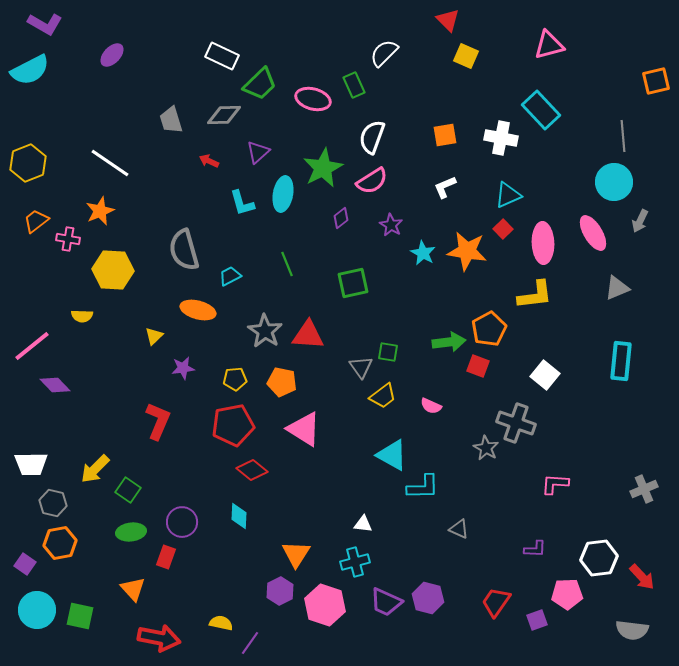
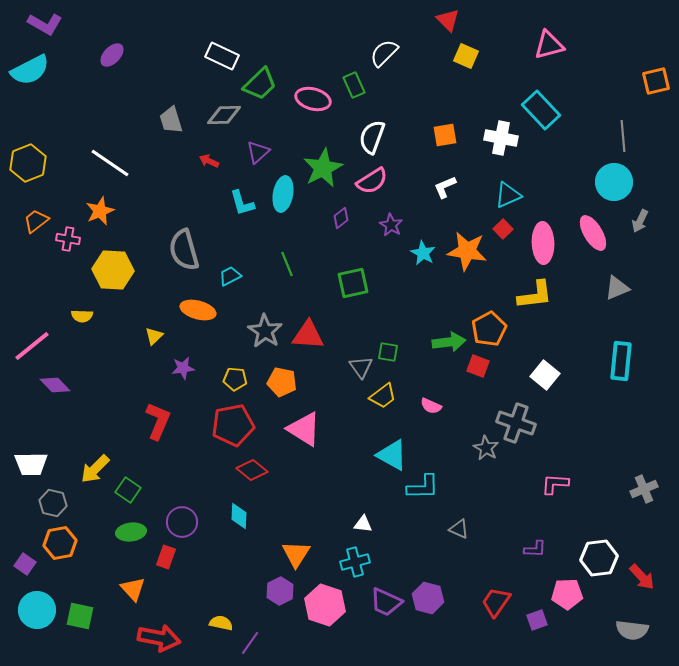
yellow pentagon at (235, 379): rotated 10 degrees clockwise
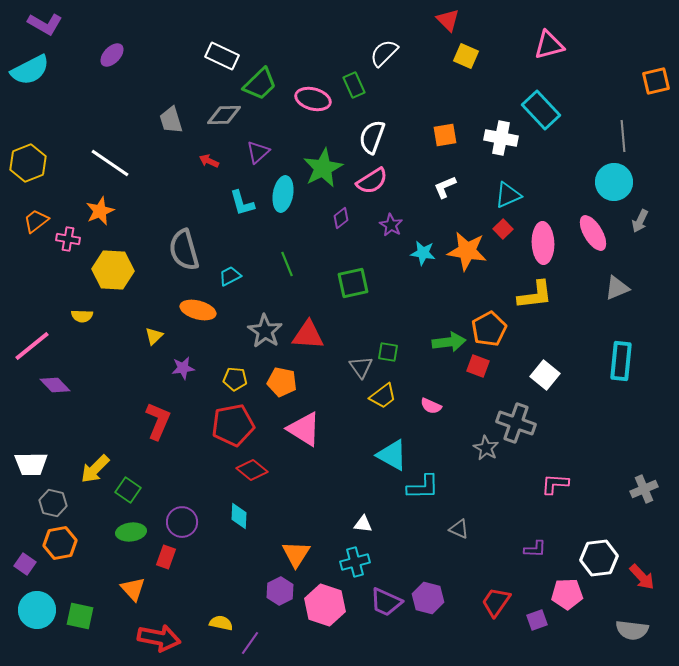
cyan star at (423, 253): rotated 20 degrees counterclockwise
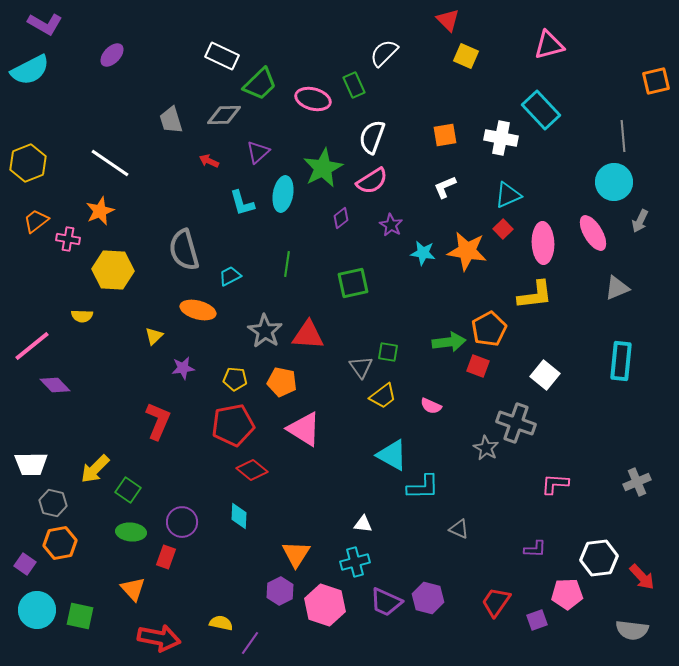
green line at (287, 264): rotated 30 degrees clockwise
gray cross at (644, 489): moved 7 px left, 7 px up
green ellipse at (131, 532): rotated 12 degrees clockwise
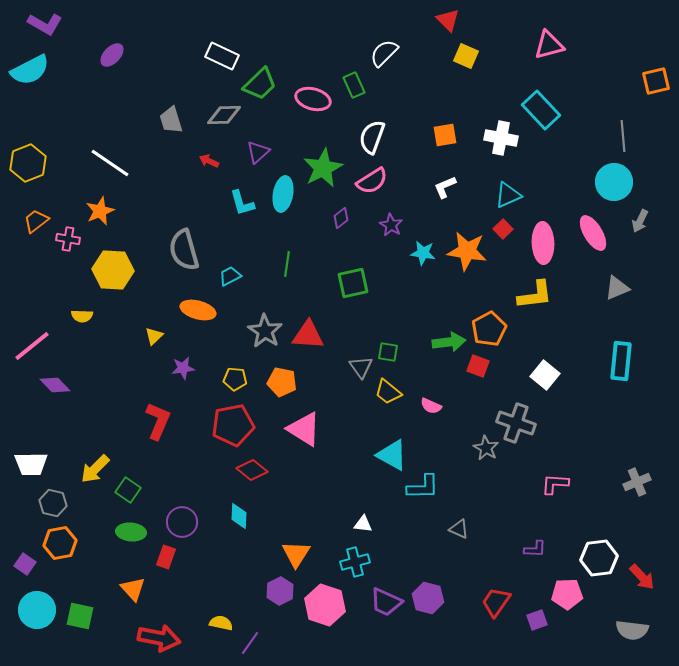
yellow trapezoid at (383, 396): moved 5 px right, 4 px up; rotated 76 degrees clockwise
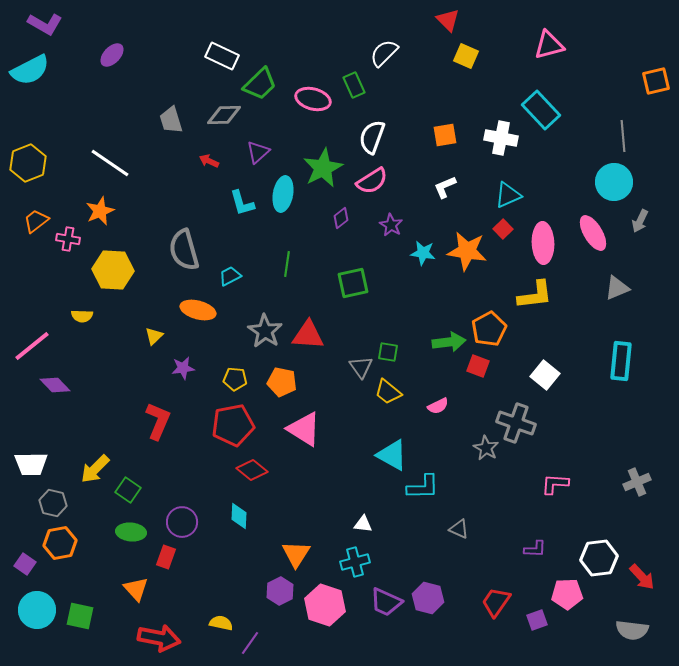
pink semicircle at (431, 406): moved 7 px right; rotated 50 degrees counterclockwise
orange triangle at (133, 589): moved 3 px right
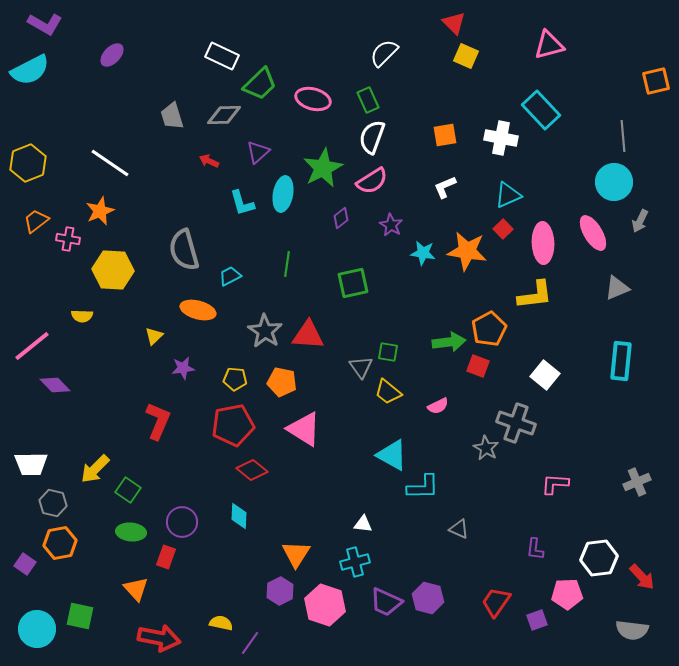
red triangle at (448, 20): moved 6 px right, 3 px down
green rectangle at (354, 85): moved 14 px right, 15 px down
gray trapezoid at (171, 120): moved 1 px right, 4 px up
purple L-shape at (535, 549): rotated 95 degrees clockwise
cyan circle at (37, 610): moved 19 px down
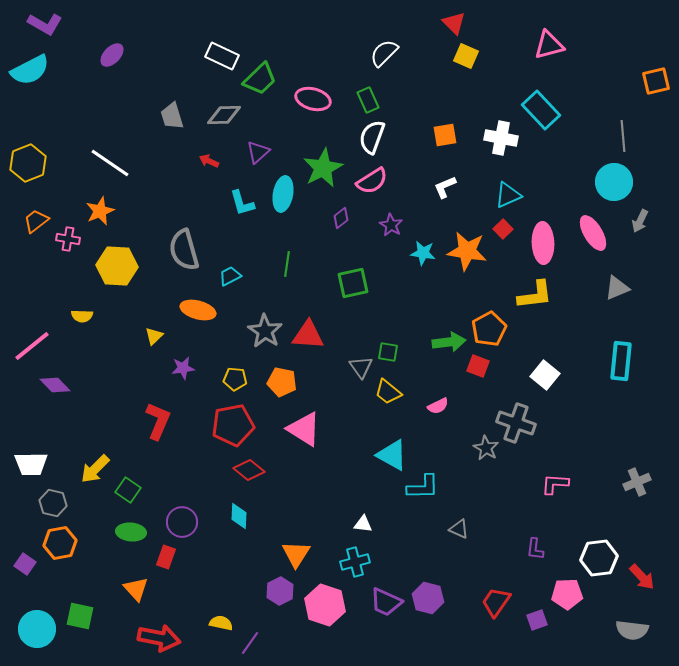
green trapezoid at (260, 84): moved 5 px up
yellow hexagon at (113, 270): moved 4 px right, 4 px up
red diamond at (252, 470): moved 3 px left
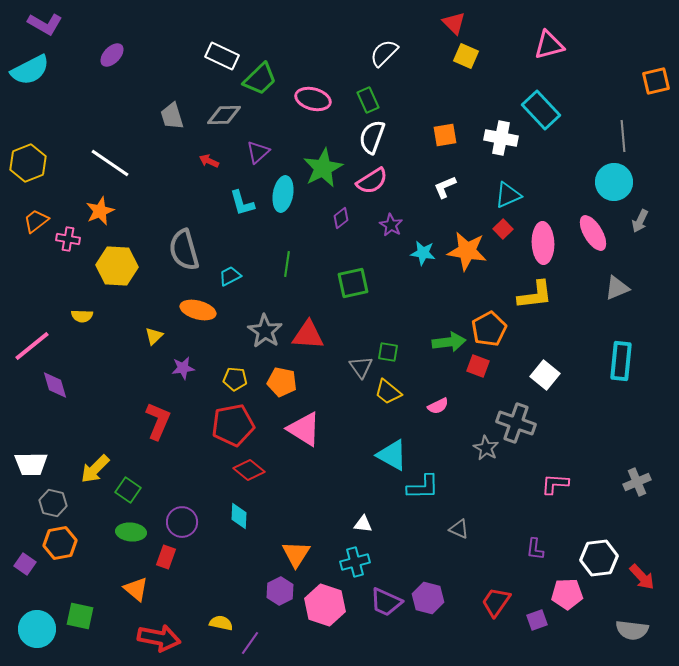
purple diamond at (55, 385): rotated 28 degrees clockwise
orange triangle at (136, 589): rotated 8 degrees counterclockwise
